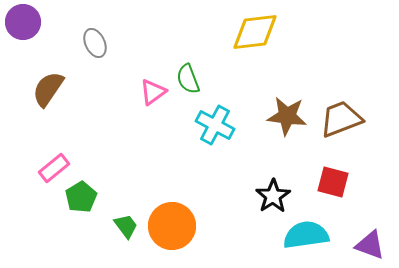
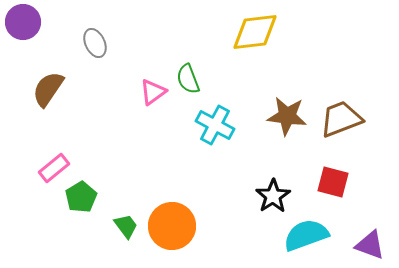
cyan semicircle: rotated 12 degrees counterclockwise
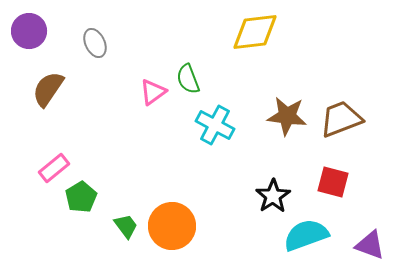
purple circle: moved 6 px right, 9 px down
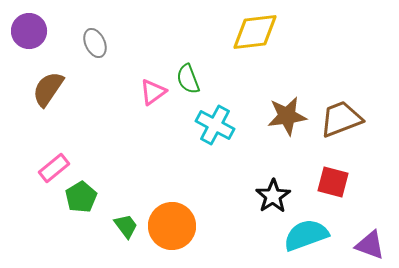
brown star: rotated 15 degrees counterclockwise
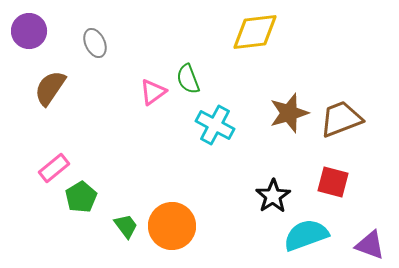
brown semicircle: moved 2 px right, 1 px up
brown star: moved 2 px right, 3 px up; rotated 9 degrees counterclockwise
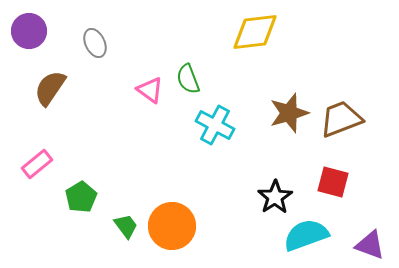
pink triangle: moved 3 px left, 2 px up; rotated 48 degrees counterclockwise
pink rectangle: moved 17 px left, 4 px up
black star: moved 2 px right, 1 px down
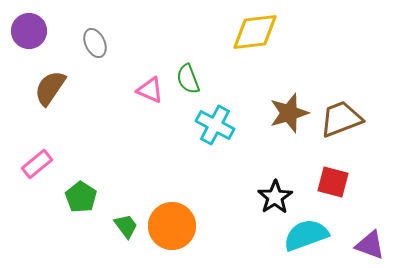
pink triangle: rotated 12 degrees counterclockwise
green pentagon: rotated 8 degrees counterclockwise
